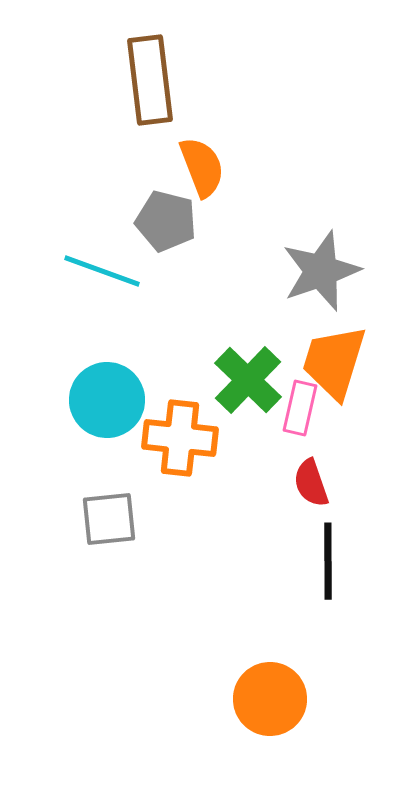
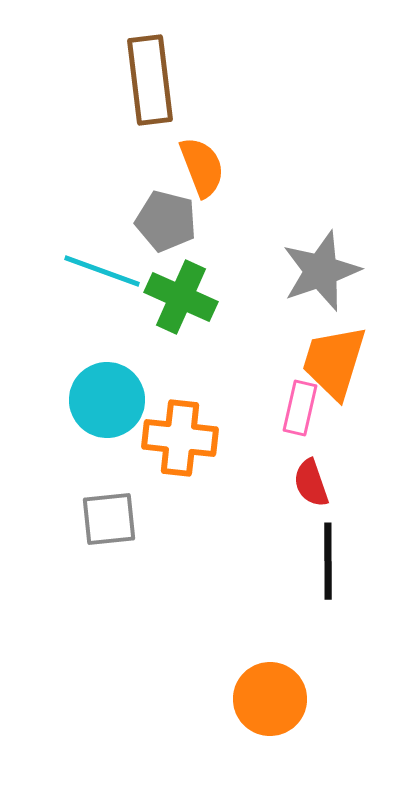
green cross: moved 67 px left, 83 px up; rotated 20 degrees counterclockwise
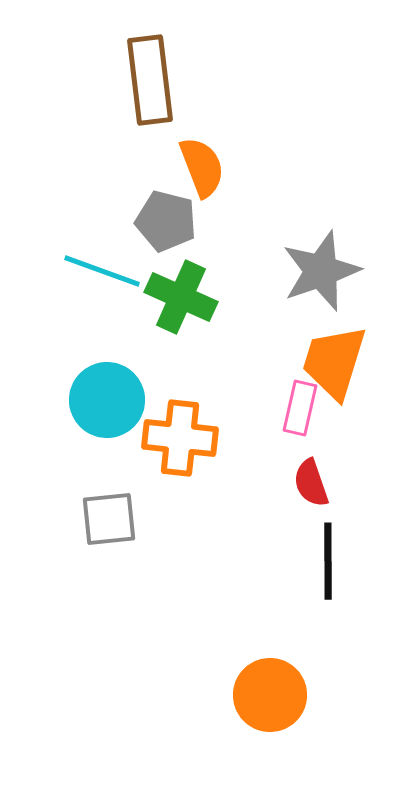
orange circle: moved 4 px up
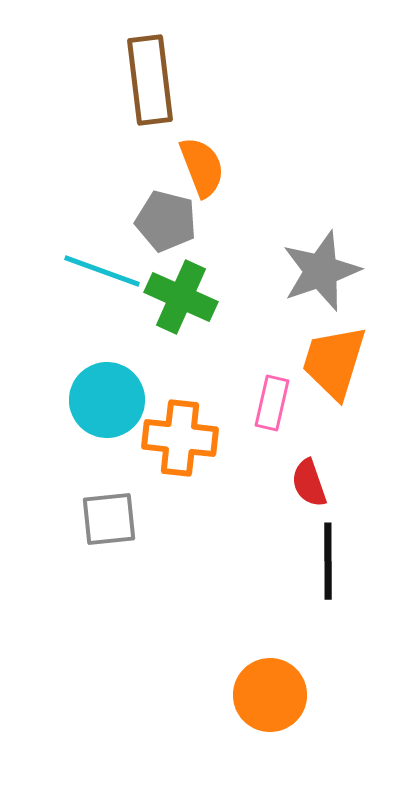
pink rectangle: moved 28 px left, 5 px up
red semicircle: moved 2 px left
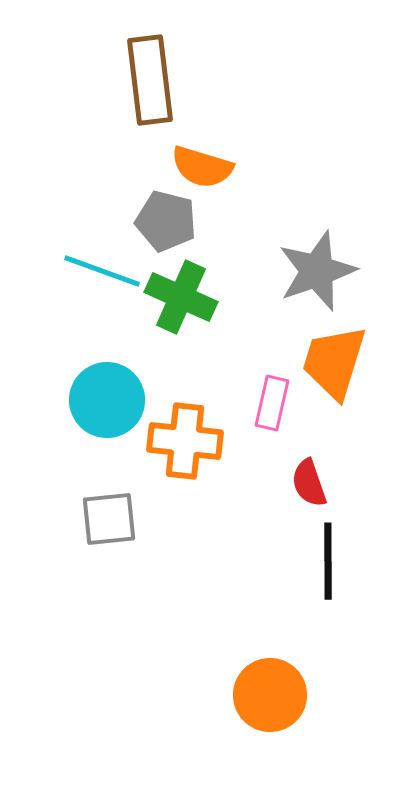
orange semicircle: rotated 128 degrees clockwise
gray star: moved 4 px left
orange cross: moved 5 px right, 3 px down
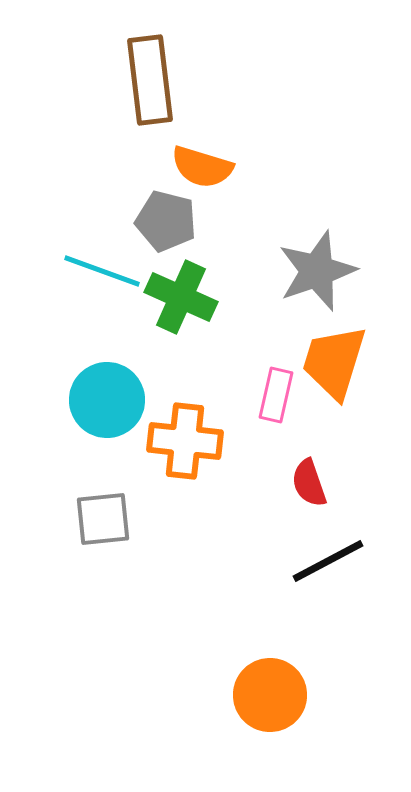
pink rectangle: moved 4 px right, 8 px up
gray square: moved 6 px left
black line: rotated 62 degrees clockwise
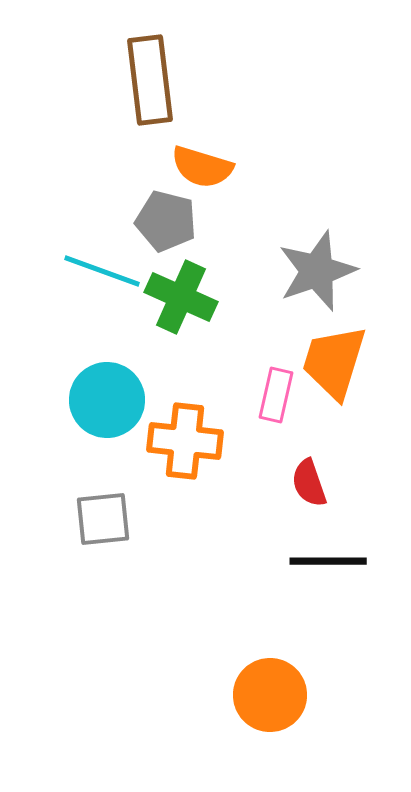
black line: rotated 28 degrees clockwise
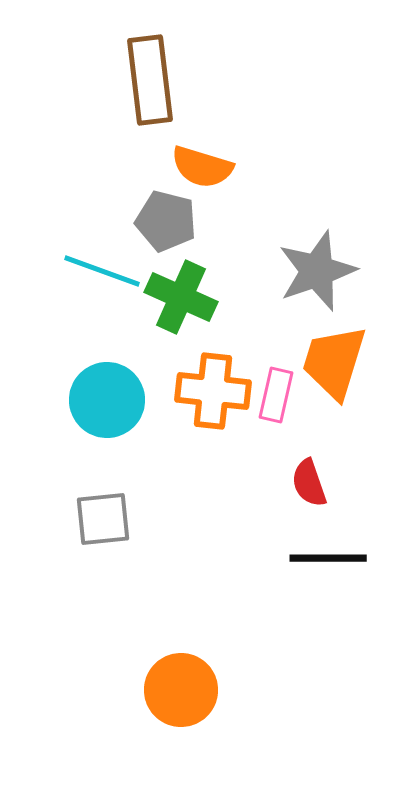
orange cross: moved 28 px right, 50 px up
black line: moved 3 px up
orange circle: moved 89 px left, 5 px up
